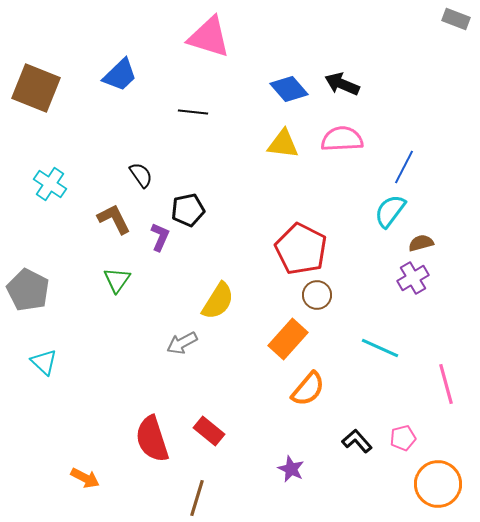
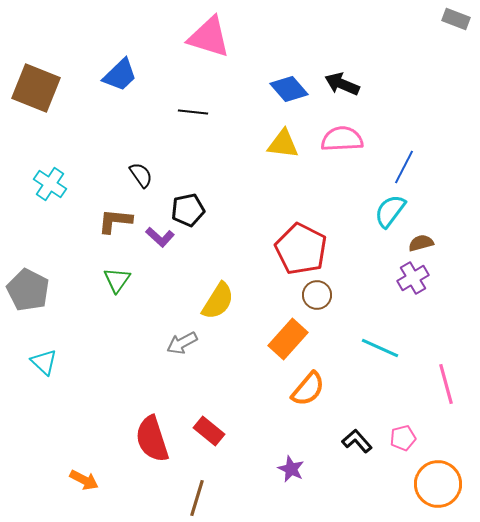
brown L-shape: moved 1 px right, 2 px down; rotated 57 degrees counterclockwise
purple L-shape: rotated 108 degrees clockwise
orange arrow: moved 1 px left, 2 px down
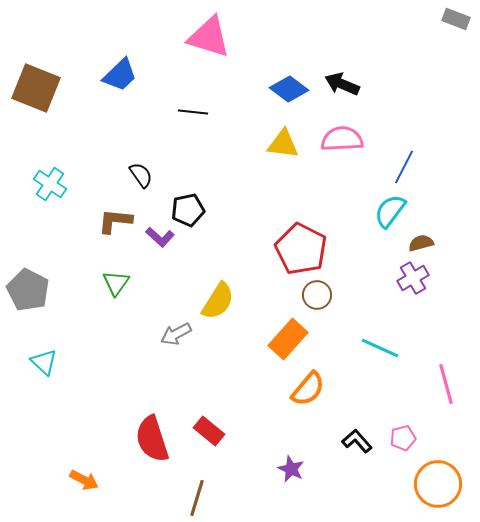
blue diamond: rotated 12 degrees counterclockwise
green triangle: moved 1 px left, 3 px down
gray arrow: moved 6 px left, 9 px up
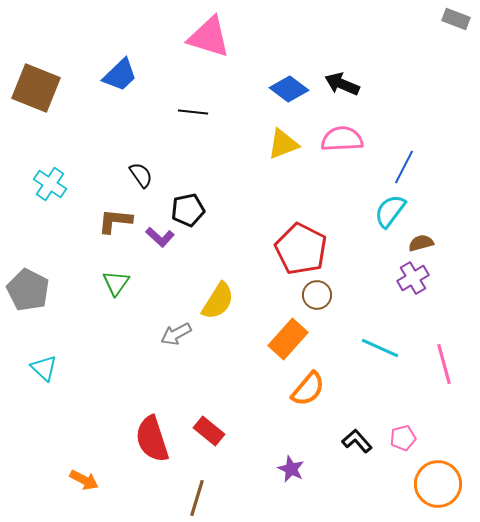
yellow triangle: rotated 28 degrees counterclockwise
cyan triangle: moved 6 px down
pink line: moved 2 px left, 20 px up
